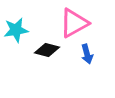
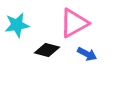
cyan star: moved 1 px right, 5 px up
blue arrow: rotated 48 degrees counterclockwise
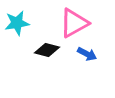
cyan star: moved 2 px up
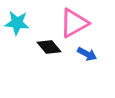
cyan star: rotated 15 degrees clockwise
black diamond: moved 2 px right, 3 px up; rotated 35 degrees clockwise
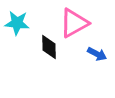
black diamond: rotated 40 degrees clockwise
blue arrow: moved 10 px right
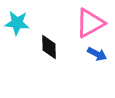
pink triangle: moved 16 px right
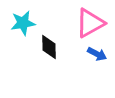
cyan star: moved 6 px right; rotated 15 degrees counterclockwise
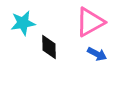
pink triangle: moved 1 px up
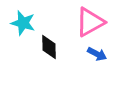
cyan star: rotated 25 degrees clockwise
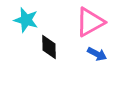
cyan star: moved 3 px right, 3 px up
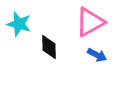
cyan star: moved 7 px left, 4 px down
blue arrow: moved 1 px down
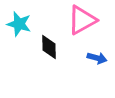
pink triangle: moved 8 px left, 2 px up
blue arrow: moved 3 px down; rotated 12 degrees counterclockwise
